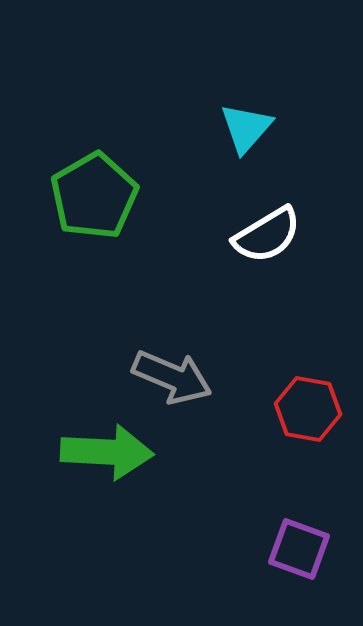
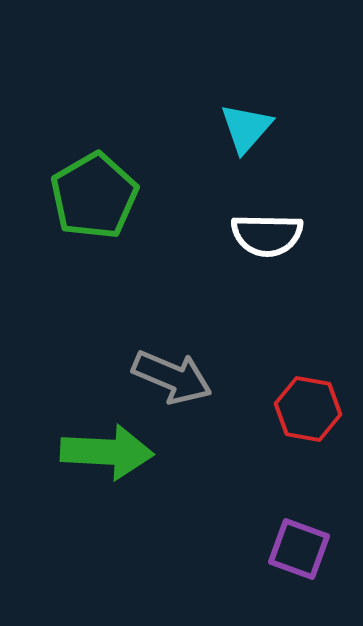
white semicircle: rotated 32 degrees clockwise
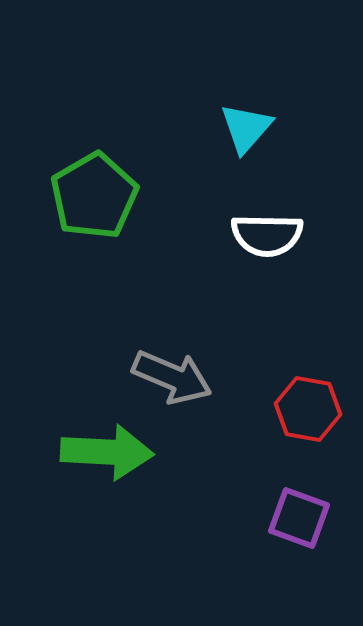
purple square: moved 31 px up
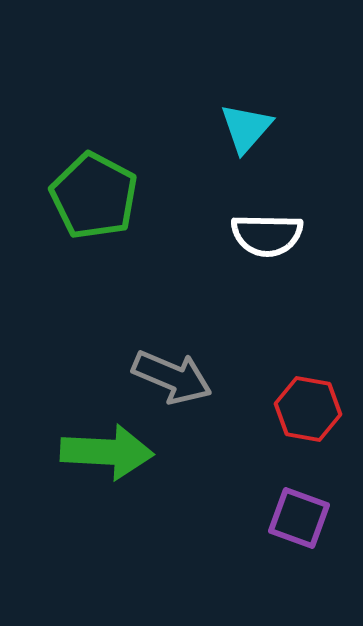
green pentagon: rotated 14 degrees counterclockwise
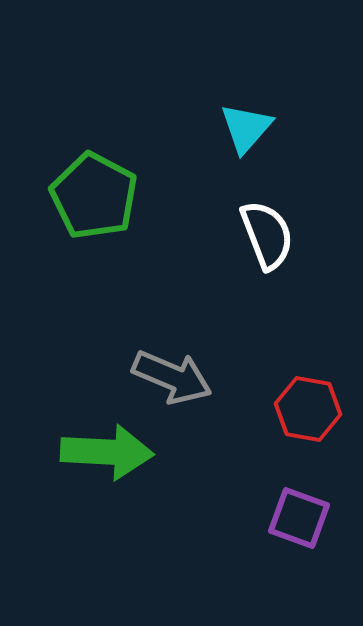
white semicircle: rotated 112 degrees counterclockwise
